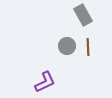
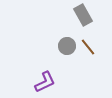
brown line: rotated 36 degrees counterclockwise
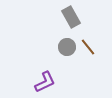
gray rectangle: moved 12 px left, 2 px down
gray circle: moved 1 px down
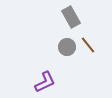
brown line: moved 2 px up
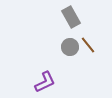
gray circle: moved 3 px right
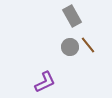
gray rectangle: moved 1 px right, 1 px up
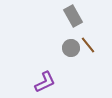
gray rectangle: moved 1 px right
gray circle: moved 1 px right, 1 px down
